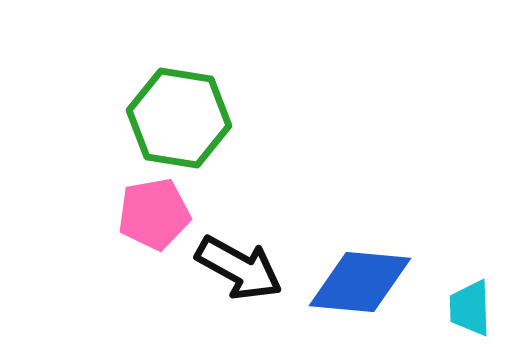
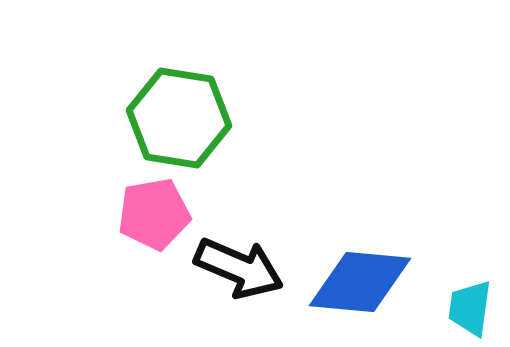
black arrow: rotated 6 degrees counterclockwise
cyan trapezoid: rotated 10 degrees clockwise
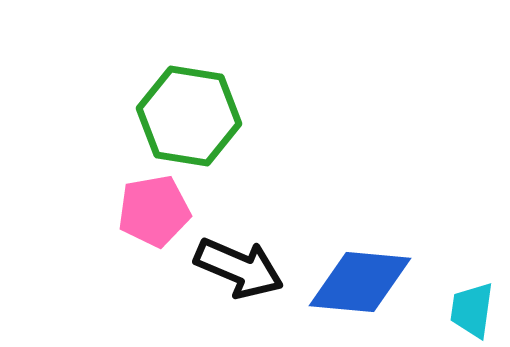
green hexagon: moved 10 px right, 2 px up
pink pentagon: moved 3 px up
cyan trapezoid: moved 2 px right, 2 px down
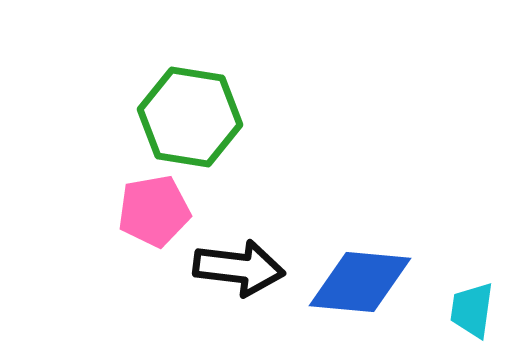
green hexagon: moved 1 px right, 1 px down
black arrow: rotated 16 degrees counterclockwise
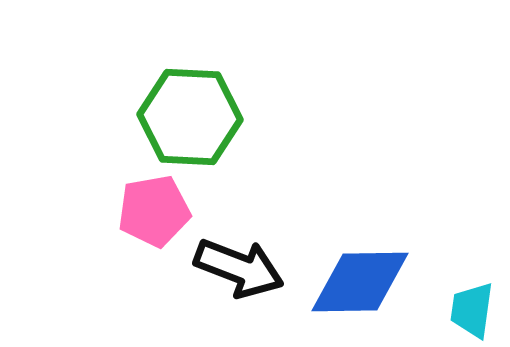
green hexagon: rotated 6 degrees counterclockwise
black arrow: rotated 14 degrees clockwise
blue diamond: rotated 6 degrees counterclockwise
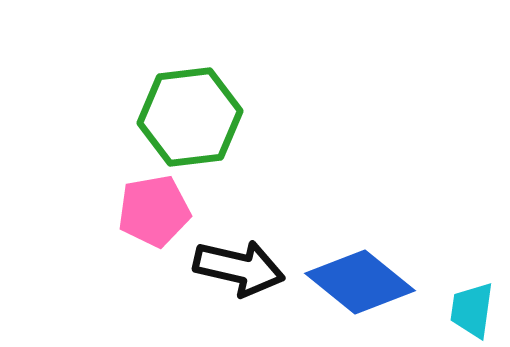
green hexagon: rotated 10 degrees counterclockwise
black arrow: rotated 8 degrees counterclockwise
blue diamond: rotated 40 degrees clockwise
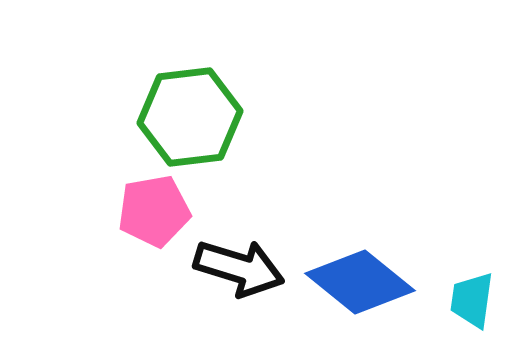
black arrow: rotated 4 degrees clockwise
cyan trapezoid: moved 10 px up
